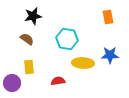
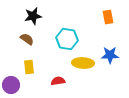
purple circle: moved 1 px left, 2 px down
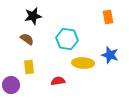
blue star: rotated 18 degrees clockwise
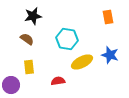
yellow ellipse: moved 1 px left, 1 px up; rotated 30 degrees counterclockwise
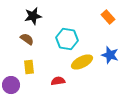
orange rectangle: rotated 32 degrees counterclockwise
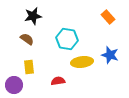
yellow ellipse: rotated 20 degrees clockwise
purple circle: moved 3 px right
